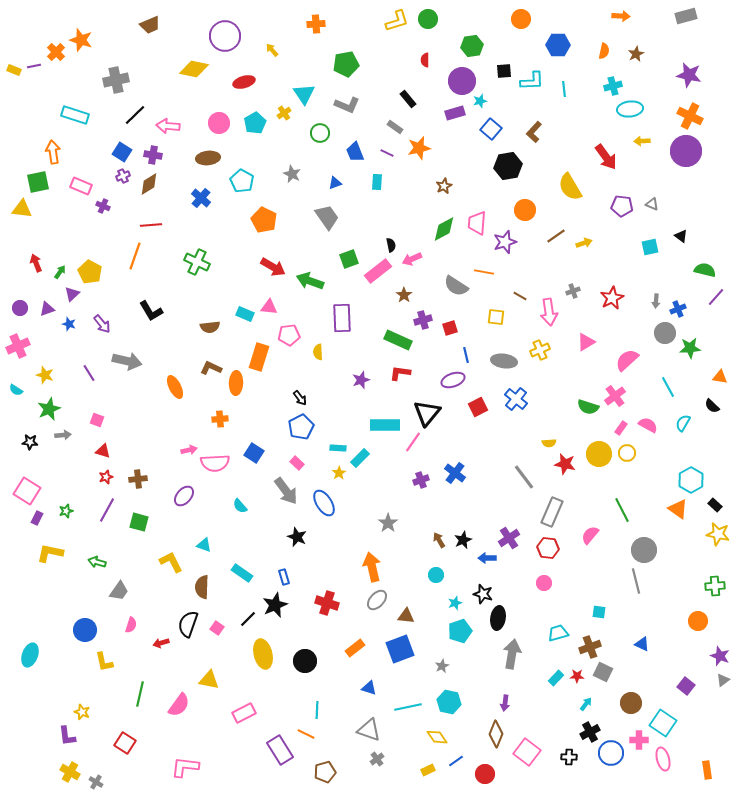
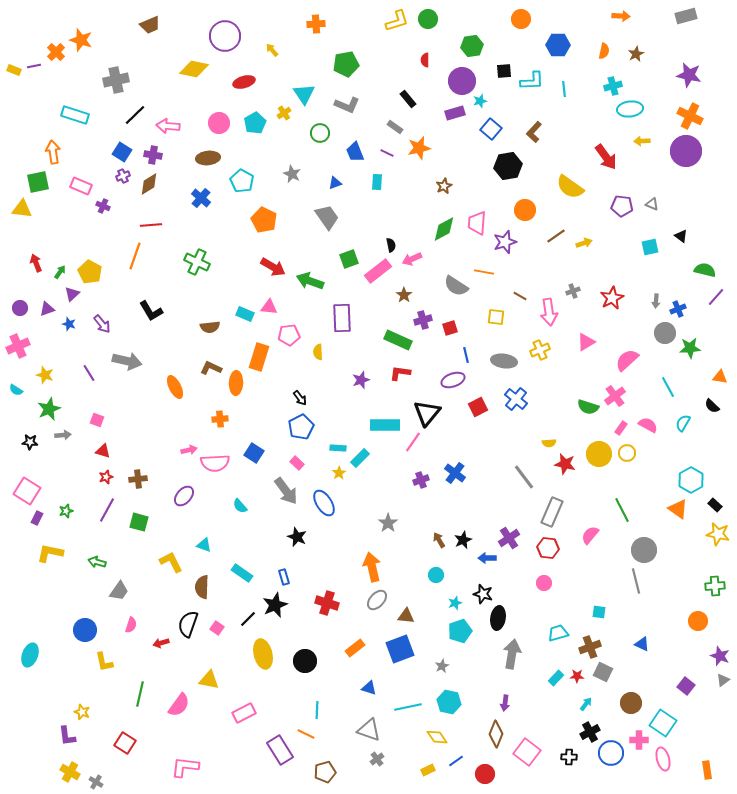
yellow semicircle at (570, 187): rotated 24 degrees counterclockwise
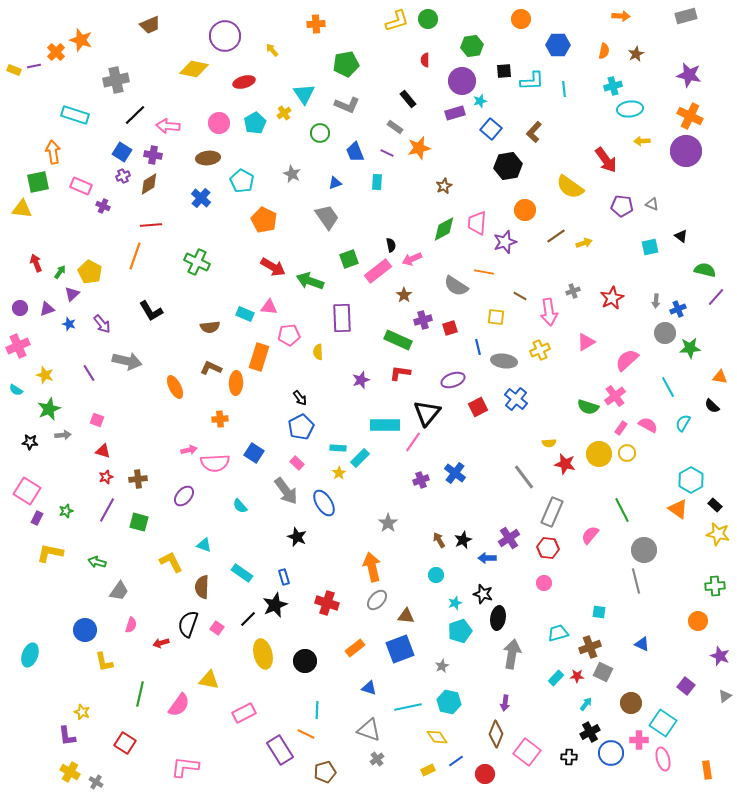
red arrow at (606, 157): moved 3 px down
blue line at (466, 355): moved 12 px right, 8 px up
gray triangle at (723, 680): moved 2 px right, 16 px down
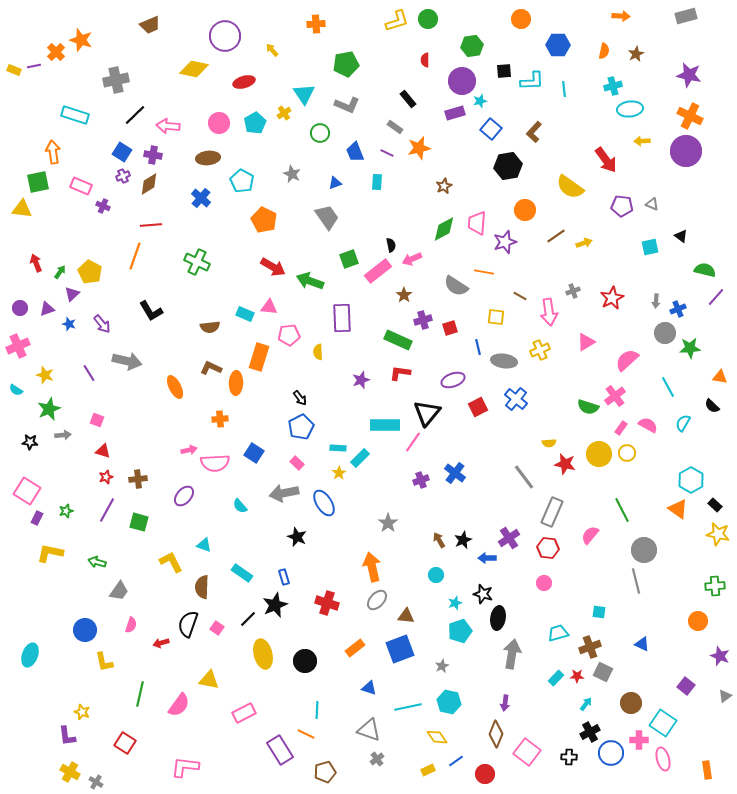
gray arrow at (286, 491): moved 2 px left, 2 px down; rotated 116 degrees clockwise
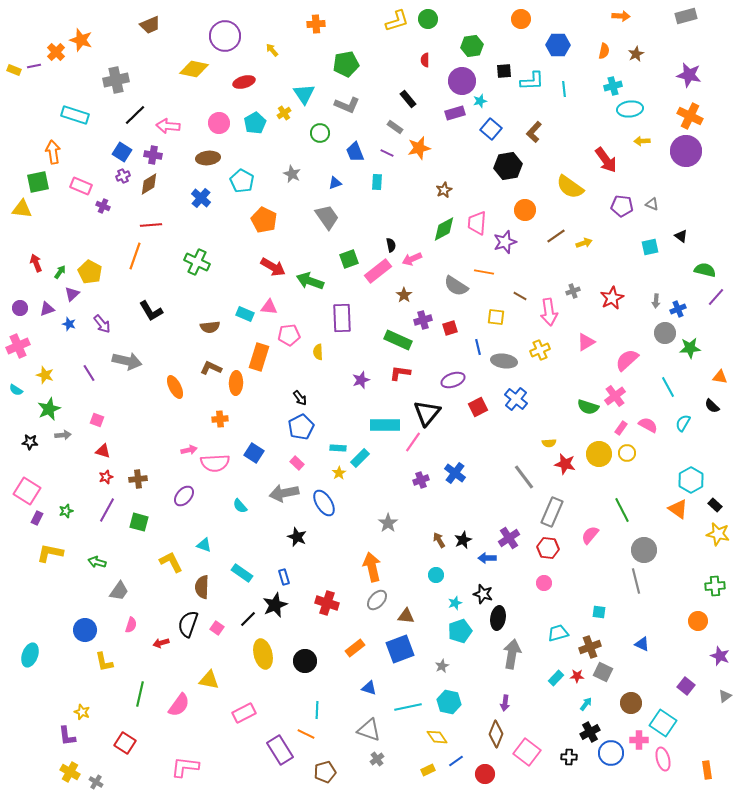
brown star at (444, 186): moved 4 px down
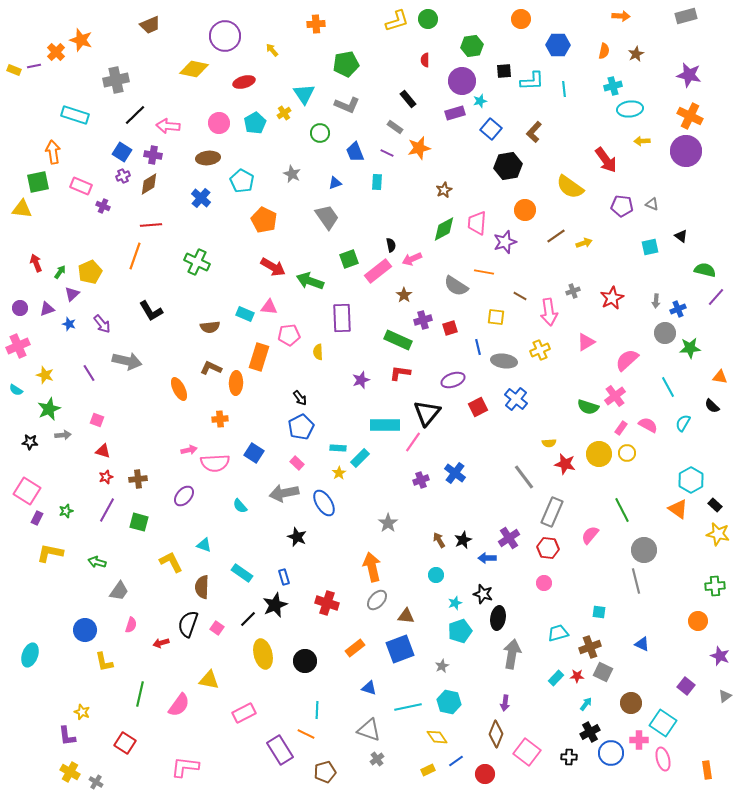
yellow pentagon at (90, 272): rotated 20 degrees clockwise
orange ellipse at (175, 387): moved 4 px right, 2 px down
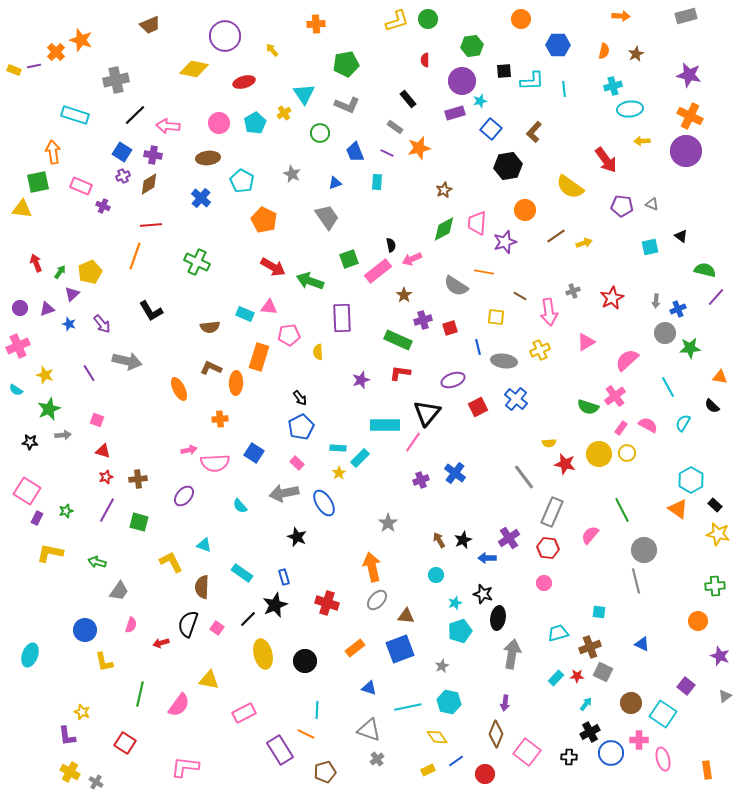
cyan square at (663, 723): moved 9 px up
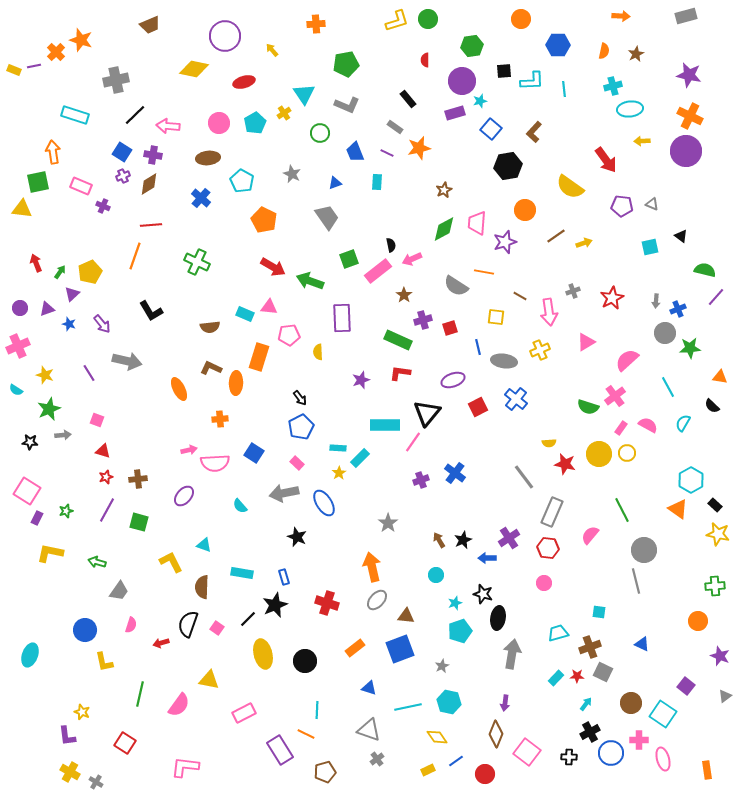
cyan rectangle at (242, 573): rotated 25 degrees counterclockwise
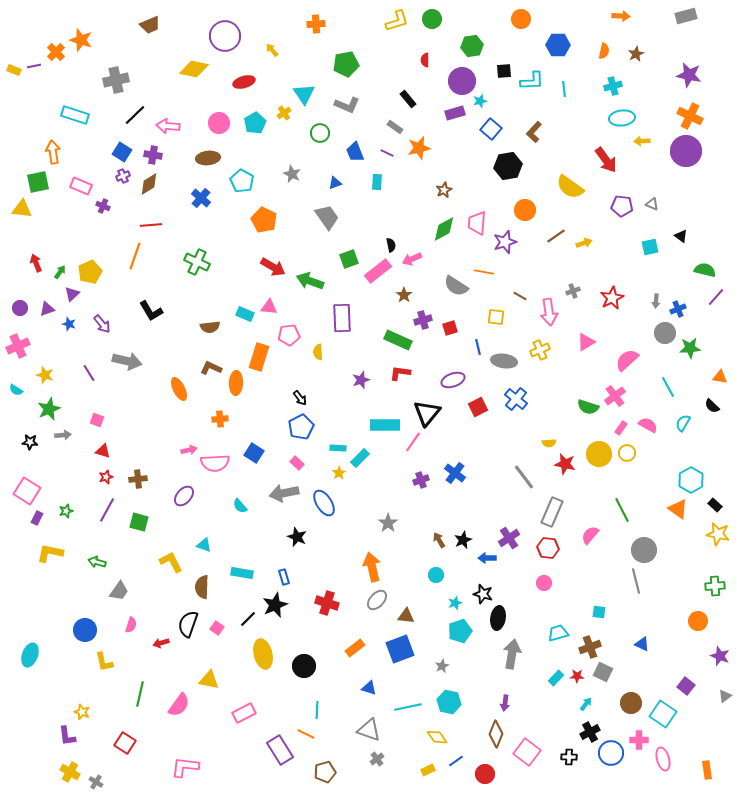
green circle at (428, 19): moved 4 px right
cyan ellipse at (630, 109): moved 8 px left, 9 px down
black circle at (305, 661): moved 1 px left, 5 px down
